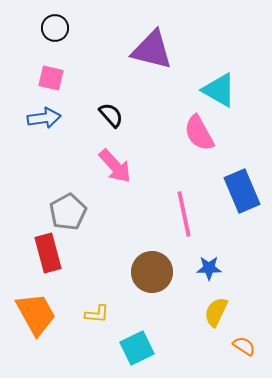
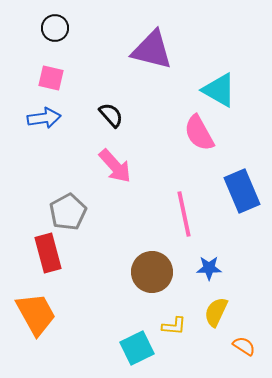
yellow L-shape: moved 77 px right, 12 px down
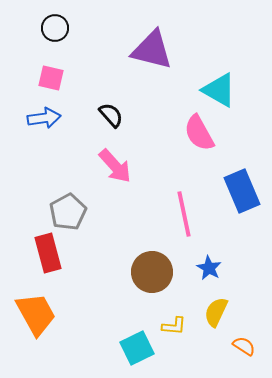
blue star: rotated 30 degrees clockwise
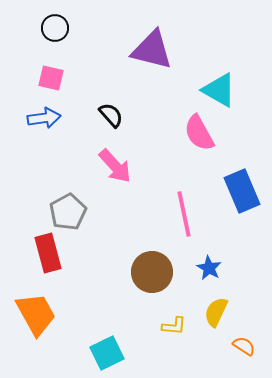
cyan square: moved 30 px left, 5 px down
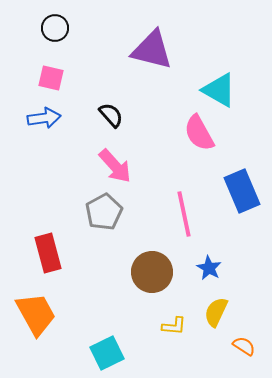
gray pentagon: moved 36 px right
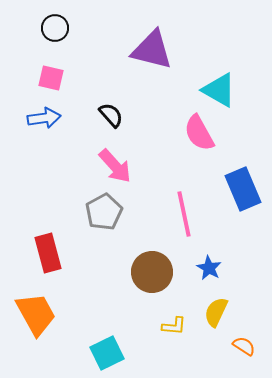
blue rectangle: moved 1 px right, 2 px up
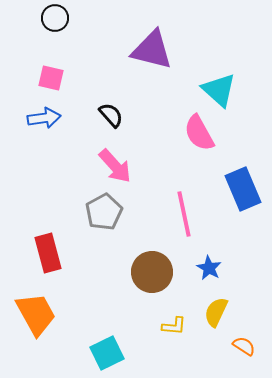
black circle: moved 10 px up
cyan triangle: rotated 12 degrees clockwise
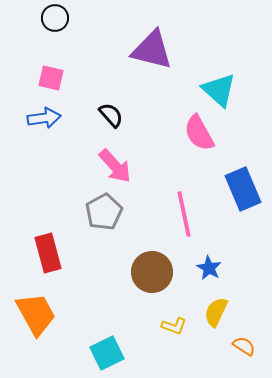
yellow L-shape: rotated 15 degrees clockwise
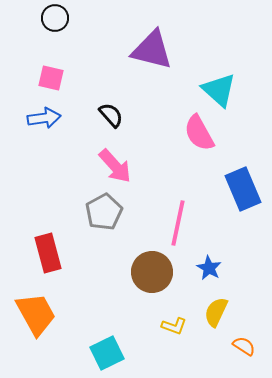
pink line: moved 6 px left, 9 px down; rotated 24 degrees clockwise
